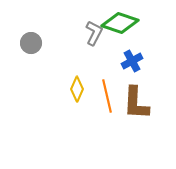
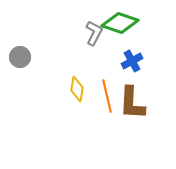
gray circle: moved 11 px left, 14 px down
yellow diamond: rotated 15 degrees counterclockwise
brown L-shape: moved 4 px left
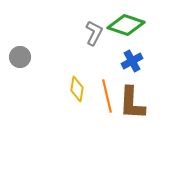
green diamond: moved 6 px right, 2 px down
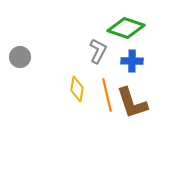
green diamond: moved 3 px down
gray L-shape: moved 4 px right, 18 px down
blue cross: rotated 30 degrees clockwise
orange line: moved 1 px up
brown L-shape: rotated 21 degrees counterclockwise
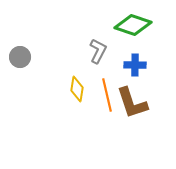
green diamond: moved 7 px right, 3 px up
blue cross: moved 3 px right, 4 px down
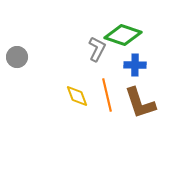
green diamond: moved 10 px left, 10 px down
gray L-shape: moved 1 px left, 2 px up
gray circle: moved 3 px left
yellow diamond: moved 7 px down; rotated 30 degrees counterclockwise
brown L-shape: moved 8 px right
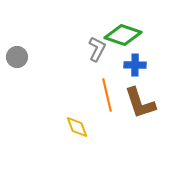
yellow diamond: moved 31 px down
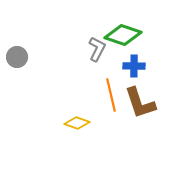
blue cross: moved 1 px left, 1 px down
orange line: moved 4 px right
yellow diamond: moved 4 px up; rotated 50 degrees counterclockwise
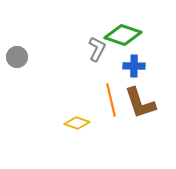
orange line: moved 5 px down
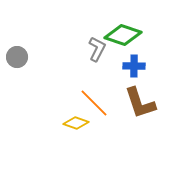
orange line: moved 17 px left, 3 px down; rotated 32 degrees counterclockwise
yellow diamond: moved 1 px left
